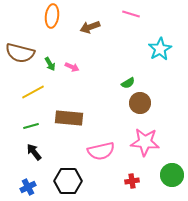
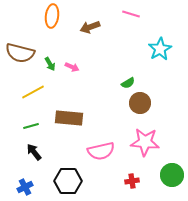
blue cross: moved 3 px left
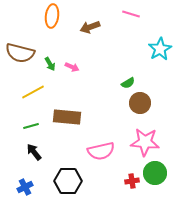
brown rectangle: moved 2 px left, 1 px up
green circle: moved 17 px left, 2 px up
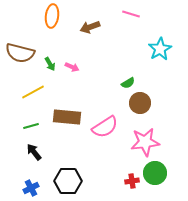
pink star: rotated 12 degrees counterclockwise
pink semicircle: moved 4 px right, 24 px up; rotated 20 degrees counterclockwise
blue cross: moved 6 px right, 1 px down
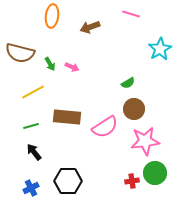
brown circle: moved 6 px left, 6 px down
pink star: moved 1 px up
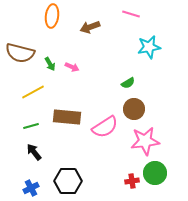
cyan star: moved 11 px left, 2 px up; rotated 20 degrees clockwise
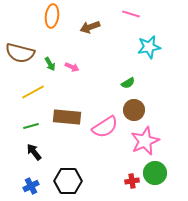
brown circle: moved 1 px down
pink star: rotated 16 degrees counterclockwise
blue cross: moved 2 px up
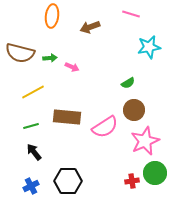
green arrow: moved 6 px up; rotated 64 degrees counterclockwise
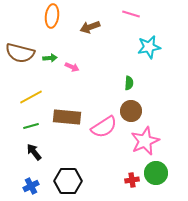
green semicircle: moved 1 px right; rotated 56 degrees counterclockwise
yellow line: moved 2 px left, 5 px down
brown circle: moved 3 px left, 1 px down
pink semicircle: moved 1 px left
green circle: moved 1 px right
red cross: moved 1 px up
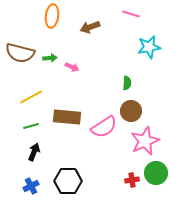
green semicircle: moved 2 px left
black arrow: rotated 60 degrees clockwise
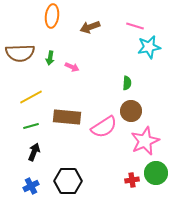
pink line: moved 4 px right, 12 px down
brown semicircle: rotated 16 degrees counterclockwise
green arrow: rotated 104 degrees clockwise
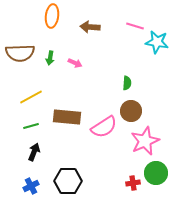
brown arrow: rotated 24 degrees clockwise
cyan star: moved 8 px right, 5 px up; rotated 20 degrees clockwise
pink arrow: moved 3 px right, 4 px up
red cross: moved 1 px right, 3 px down
